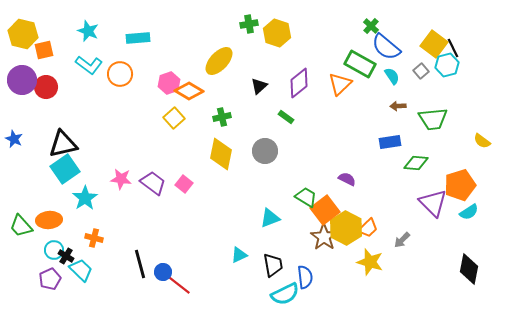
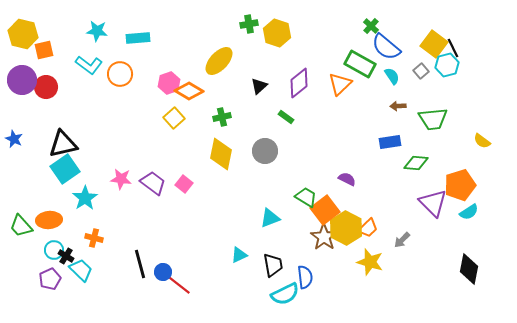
cyan star at (88, 31): moved 9 px right; rotated 15 degrees counterclockwise
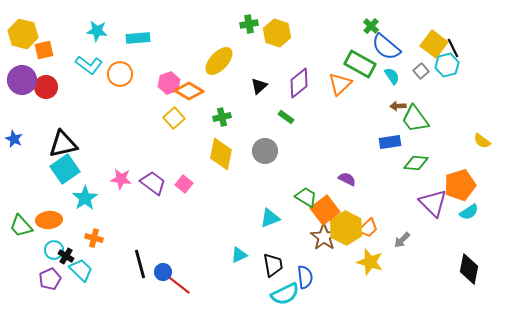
green trapezoid at (433, 119): moved 18 px left; rotated 60 degrees clockwise
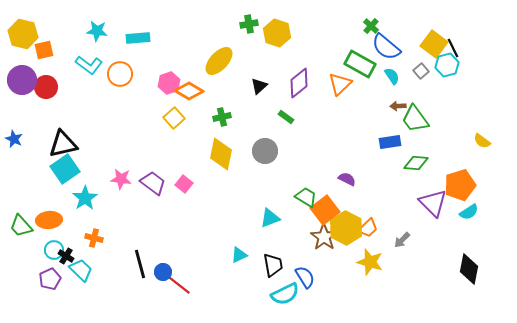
blue semicircle at (305, 277): rotated 25 degrees counterclockwise
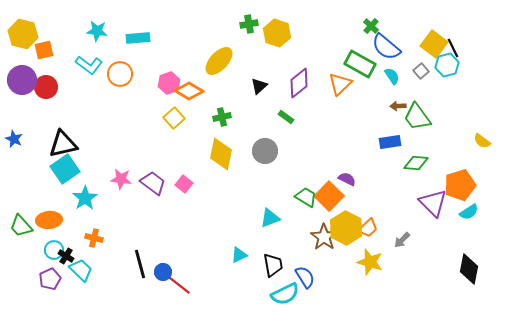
green trapezoid at (415, 119): moved 2 px right, 2 px up
orange square at (325, 210): moved 4 px right, 14 px up; rotated 8 degrees counterclockwise
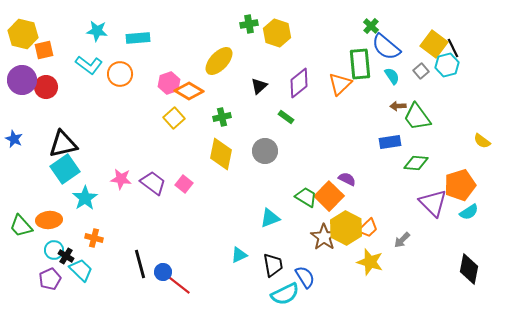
green rectangle at (360, 64): rotated 56 degrees clockwise
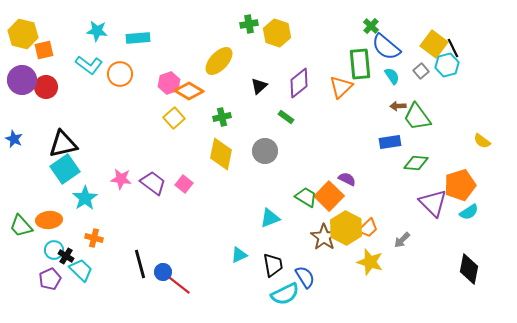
orange triangle at (340, 84): moved 1 px right, 3 px down
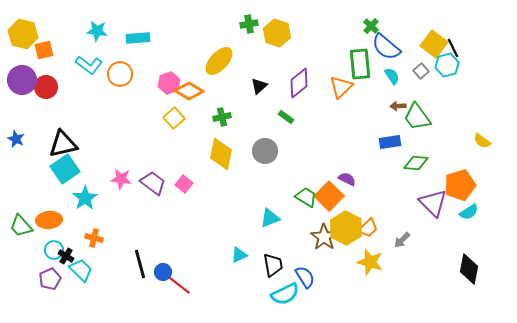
blue star at (14, 139): moved 2 px right
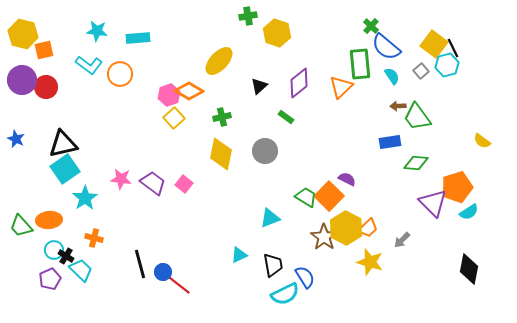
green cross at (249, 24): moved 1 px left, 8 px up
pink hexagon at (169, 83): moved 12 px down
orange pentagon at (460, 185): moved 3 px left, 2 px down
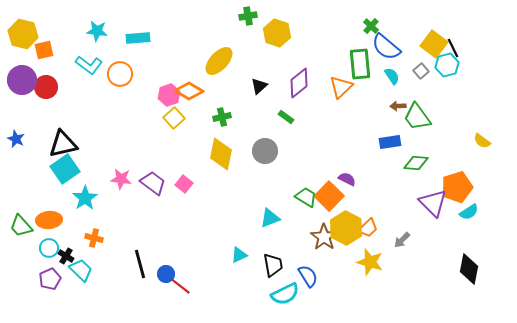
cyan circle at (54, 250): moved 5 px left, 2 px up
blue circle at (163, 272): moved 3 px right, 2 px down
blue semicircle at (305, 277): moved 3 px right, 1 px up
